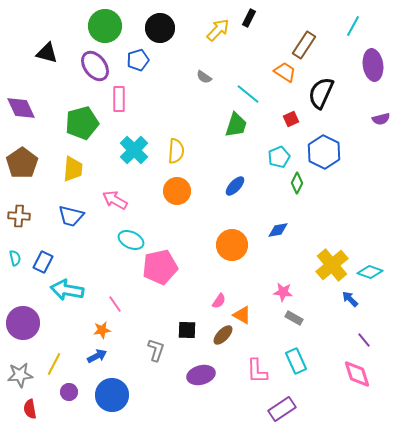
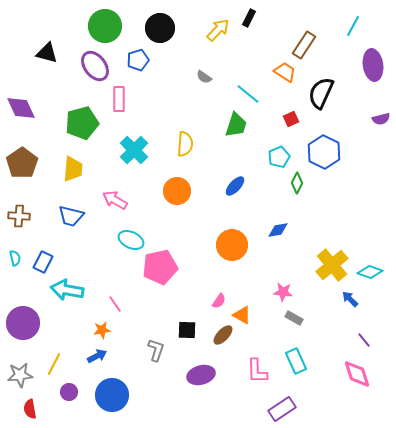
yellow semicircle at (176, 151): moved 9 px right, 7 px up
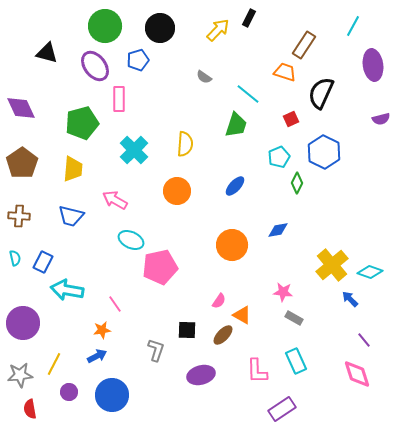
orange trapezoid at (285, 72): rotated 15 degrees counterclockwise
